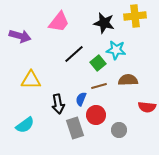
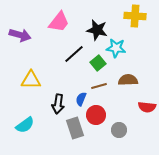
yellow cross: rotated 10 degrees clockwise
black star: moved 7 px left, 7 px down
purple arrow: moved 1 px up
cyan star: moved 2 px up
black arrow: rotated 18 degrees clockwise
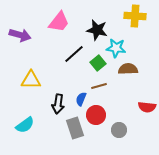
brown semicircle: moved 11 px up
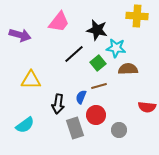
yellow cross: moved 2 px right
blue semicircle: moved 2 px up
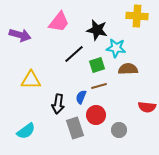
green square: moved 1 px left, 2 px down; rotated 21 degrees clockwise
cyan semicircle: moved 1 px right, 6 px down
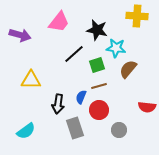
brown semicircle: rotated 48 degrees counterclockwise
red circle: moved 3 px right, 5 px up
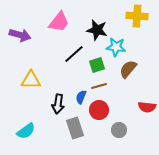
cyan star: moved 1 px up
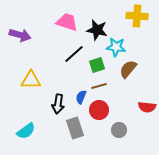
pink trapezoid: moved 8 px right; rotated 110 degrees counterclockwise
